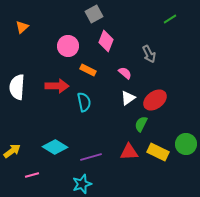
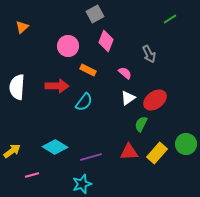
gray square: moved 1 px right
cyan semicircle: rotated 48 degrees clockwise
yellow rectangle: moved 1 px left, 1 px down; rotated 75 degrees counterclockwise
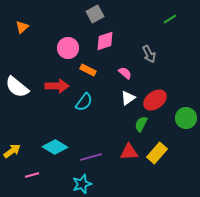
pink diamond: moved 1 px left; rotated 50 degrees clockwise
pink circle: moved 2 px down
white semicircle: rotated 55 degrees counterclockwise
green circle: moved 26 px up
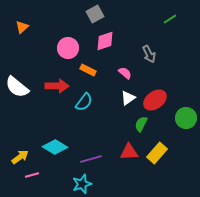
yellow arrow: moved 8 px right, 6 px down
purple line: moved 2 px down
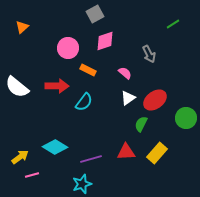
green line: moved 3 px right, 5 px down
red triangle: moved 3 px left
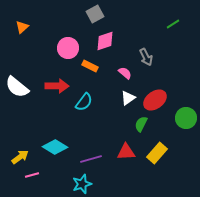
gray arrow: moved 3 px left, 3 px down
orange rectangle: moved 2 px right, 4 px up
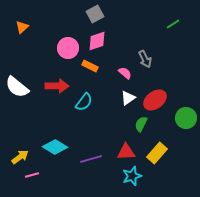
pink diamond: moved 8 px left
gray arrow: moved 1 px left, 2 px down
cyan star: moved 50 px right, 8 px up
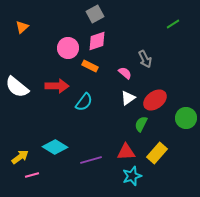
purple line: moved 1 px down
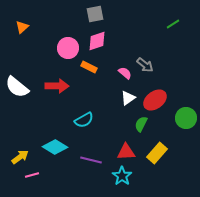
gray square: rotated 18 degrees clockwise
gray arrow: moved 6 px down; rotated 24 degrees counterclockwise
orange rectangle: moved 1 px left, 1 px down
cyan semicircle: moved 18 px down; rotated 24 degrees clockwise
purple line: rotated 30 degrees clockwise
cyan star: moved 10 px left; rotated 18 degrees counterclockwise
